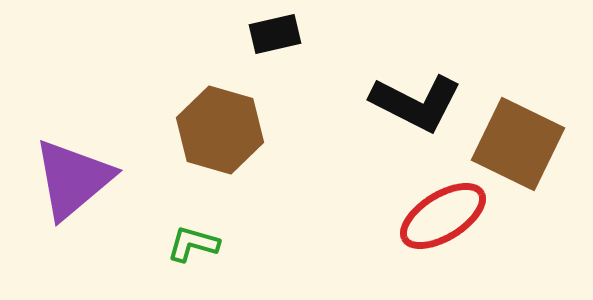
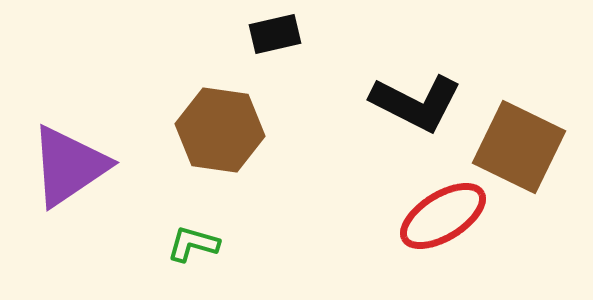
brown hexagon: rotated 8 degrees counterclockwise
brown square: moved 1 px right, 3 px down
purple triangle: moved 4 px left, 13 px up; rotated 6 degrees clockwise
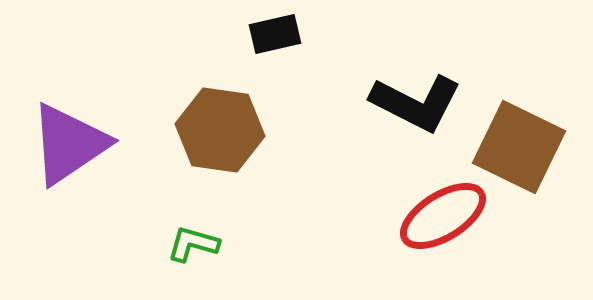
purple triangle: moved 22 px up
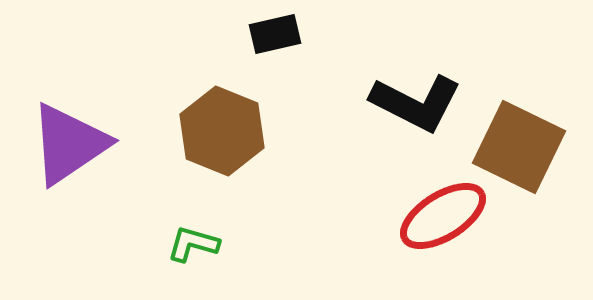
brown hexagon: moved 2 px right, 1 px down; rotated 14 degrees clockwise
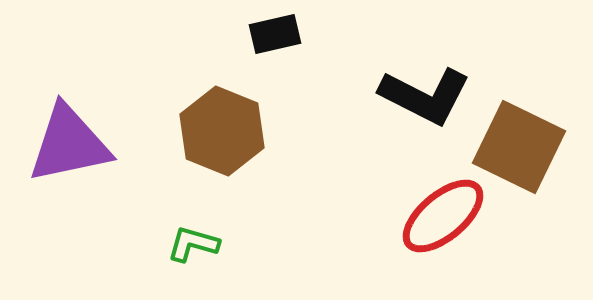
black L-shape: moved 9 px right, 7 px up
purple triangle: rotated 22 degrees clockwise
red ellipse: rotated 8 degrees counterclockwise
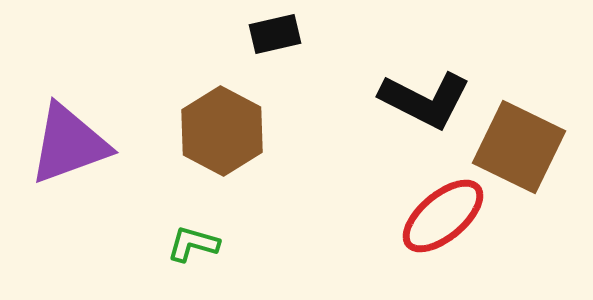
black L-shape: moved 4 px down
brown hexagon: rotated 6 degrees clockwise
purple triangle: rotated 8 degrees counterclockwise
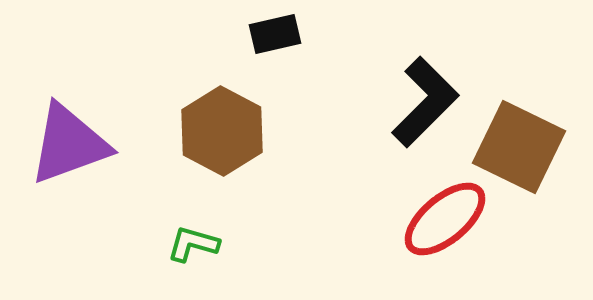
black L-shape: moved 2 px down; rotated 72 degrees counterclockwise
red ellipse: moved 2 px right, 3 px down
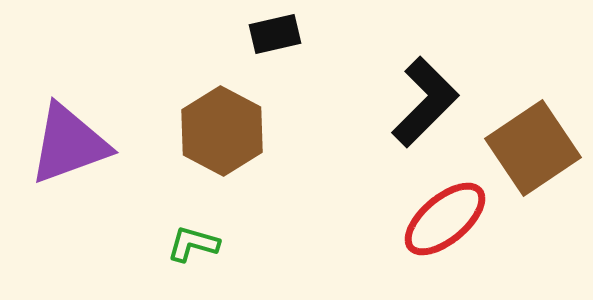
brown square: moved 14 px right, 1 px down; rotated 30 degrees clockwise
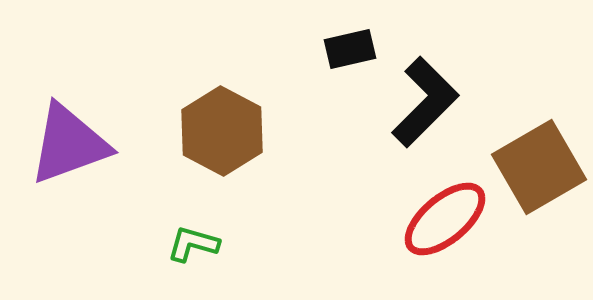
black rectangle: moved 75 px right, 15 px down
brown square: moved 6 px right, 19 px down; rotated 4 degrees clockwise
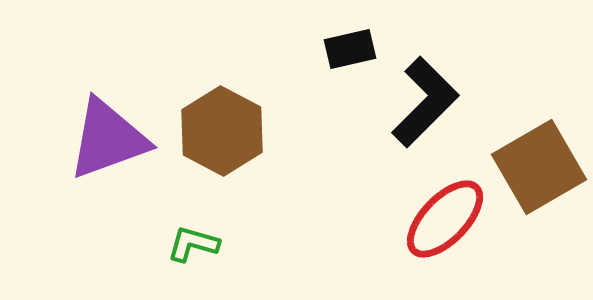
purple triangle: moved 39 px right, 5 px up
red ellipse: rotated 6 degrees counterclockwise
